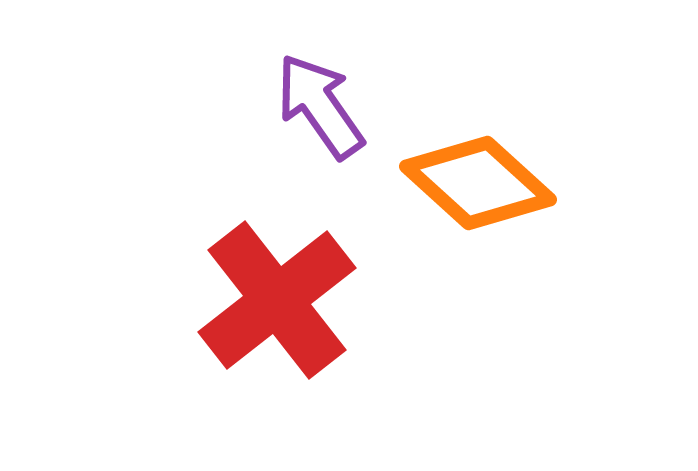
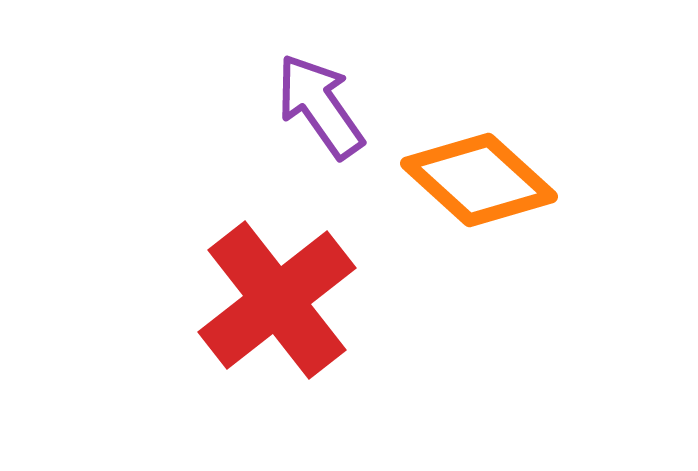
orange diamond: moved 1 px right, 3 px up
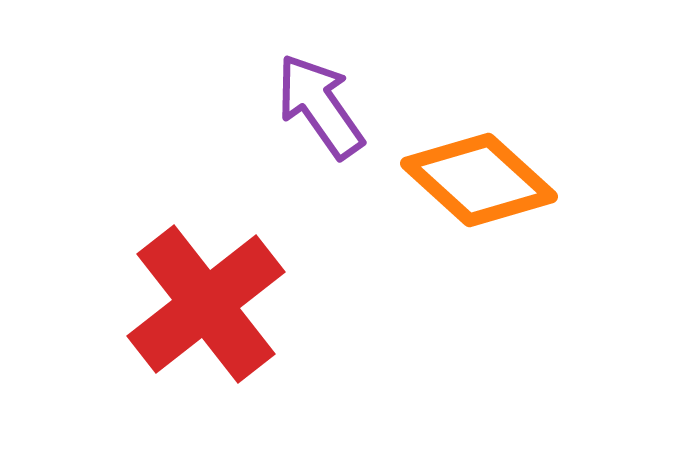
red cross: moved 71 px left, 4 px down
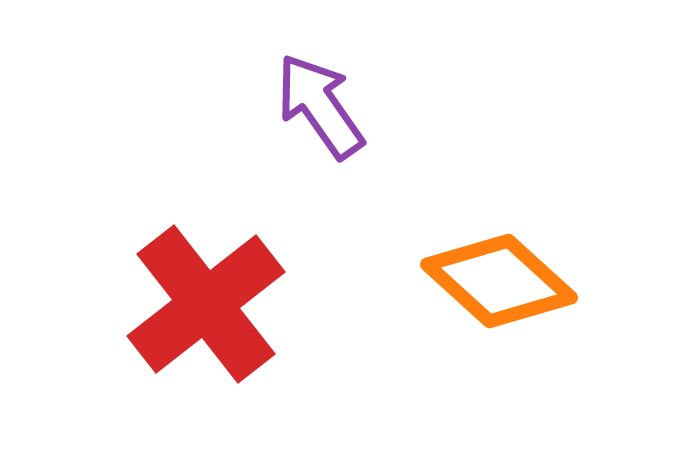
orange diamond: moved 20 px right, 101 px down
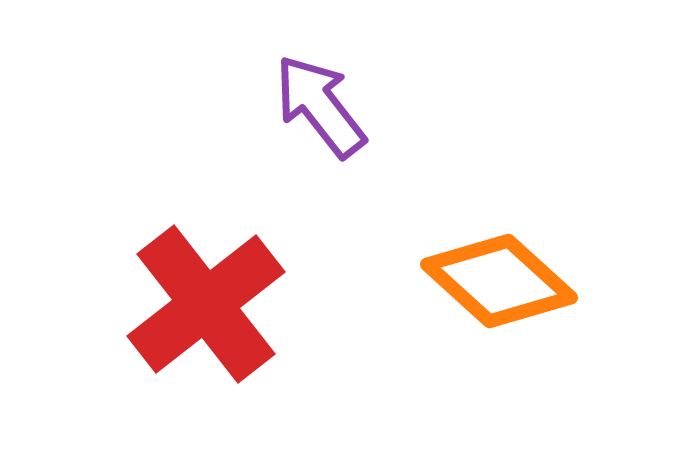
purple arrow: rotated 3 degrees counterclockwise
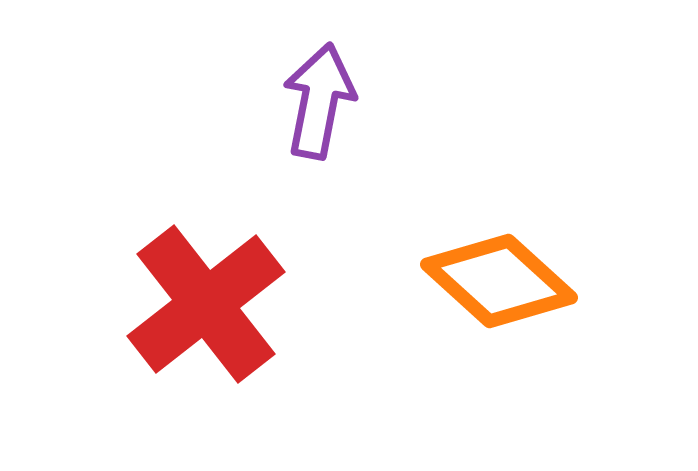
purple arrow: moved 1 px left, 5 px up; rotated 49 degrees clockwise
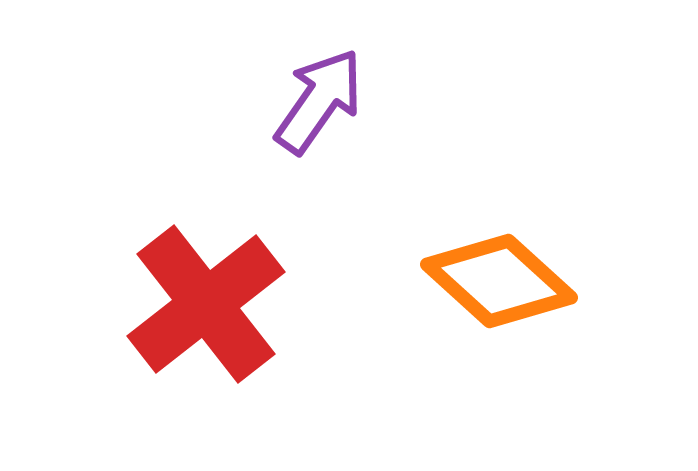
purple arrow: rotated 24 degrees clockwise
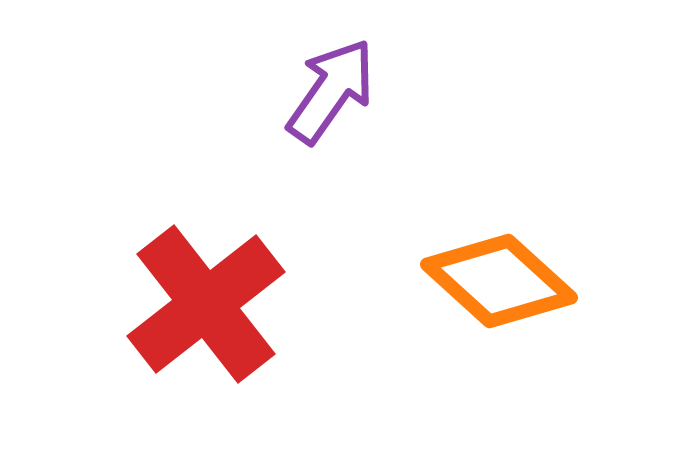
purple arrow: moved 12 px right, 10 px up
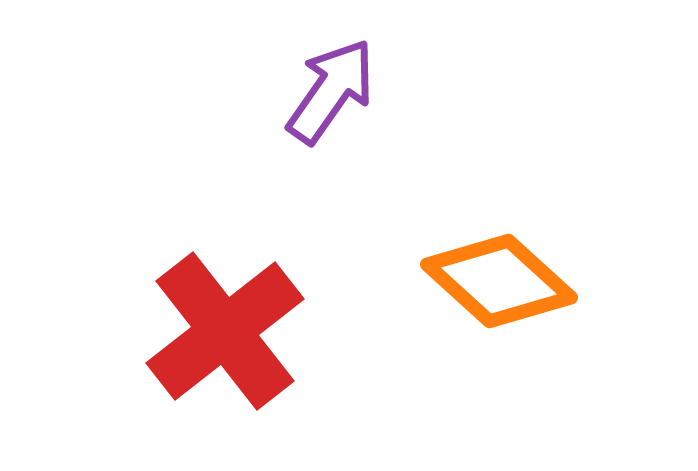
red cross: moved 19 px right, 27 px down
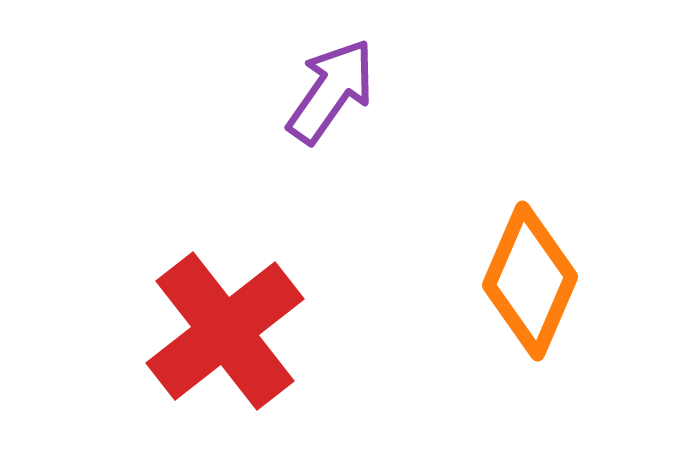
orange diamond: moved 31 px right; rotated 71 degrees clockwise
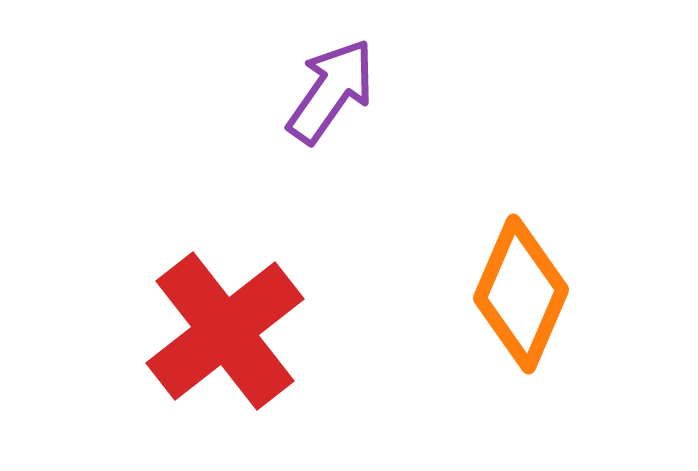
orange diamond: moved 9 px left, 13 px down
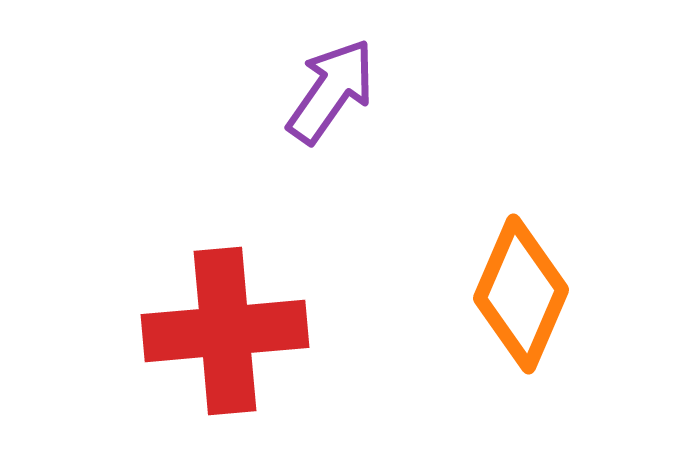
red cross: rotated 33 degrees clockwise
